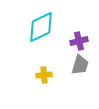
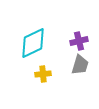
cyan diamond: moved 8 px left, 16 px down
yellow cross: moved 1 px left, 1 px up
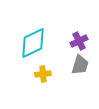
purple cross: rotated 12 degrees counterclockwise
